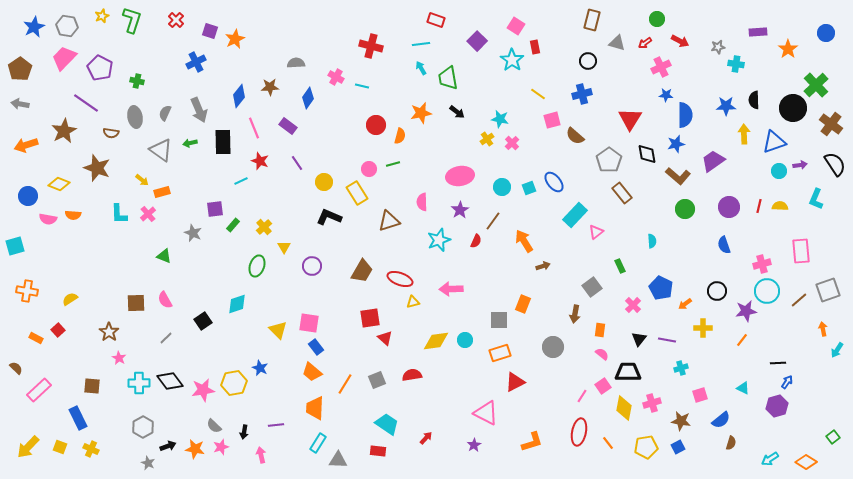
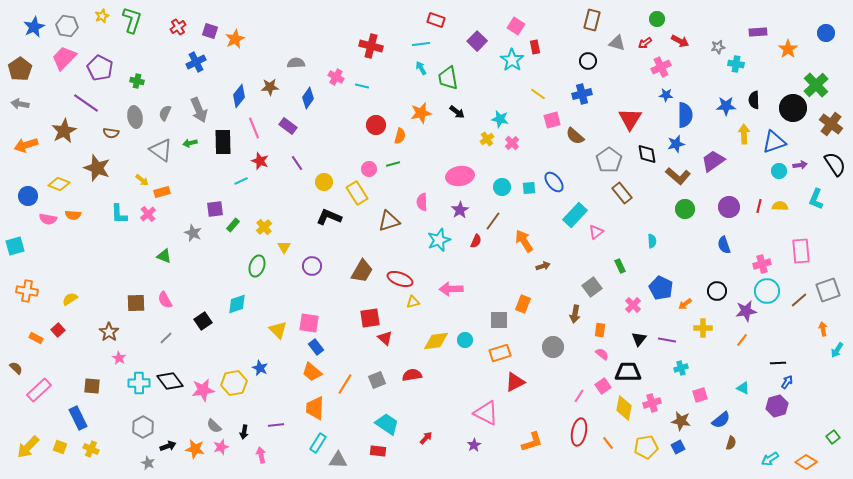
red cross at (176, 20): moved 2 px right, 7 px down; rotated 14 degrees clockwise
cyan square at (529, 188): rotated 16 degrees clockwise
pink line at (582, 396): moved 3 px left
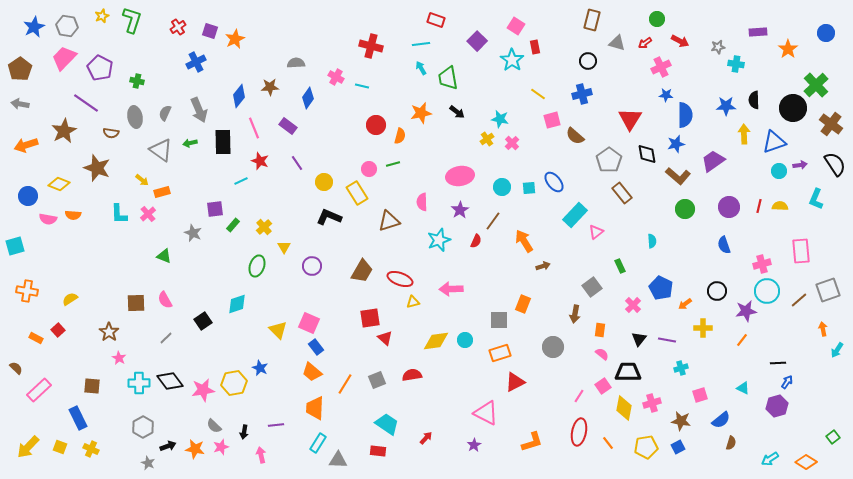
pink square at (309, 323): rotated 15 degrees clockwise
